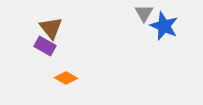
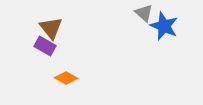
gray triangle: rotated 18 degrees counterclockwise
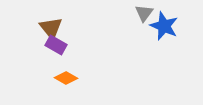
gray triangle: rotated 24 degrees clockwise
purple rectangle: moved 11 px right, 1 px up
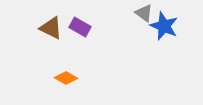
gray triangle: rotated 30 degrees counterclockwise
brown triangle: rotated 25 degrees counterclockwise
purple rectangle: moved 24 px right, 18 px up
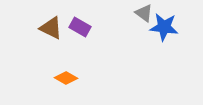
blue star: moved 1 px down; rotated 16 degrees counterclockwise
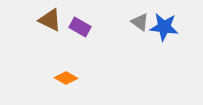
gray triangle: moved 4 px left, 9 px down
brown triangle: moved 1 px left, 8 px up
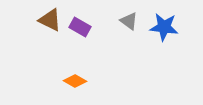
gray triangle: moved 11 px left, 1 px up
orange diamond: moved 9 px right, 3 px down
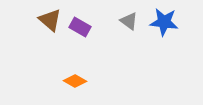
brown triangle: rotated 15 degrees clockwise
blue star: moved 5 px up
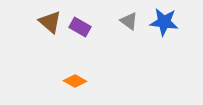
brown triangle: moved 2 px down
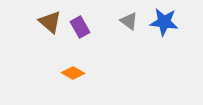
purple rectangle: rotated 30 degrees clockwise
orange diamond: moved 2 px left, 8 px up
